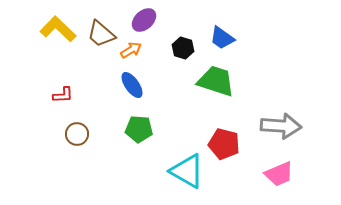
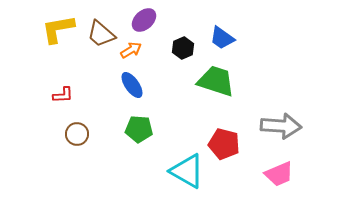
yellow L-shape: rotated 54 degrees counterclockwise
black hexagon: rotated 20 degrees clockwise
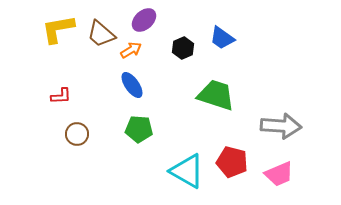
green trapezoid: moved 14 px down
red L-shape: moved 2 px left, 1 px down
red pentagon: moved 8 px right, 18 px down
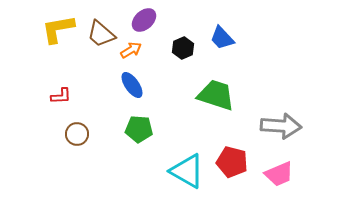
blue trapezoid: rotated 12 degrees clockwise
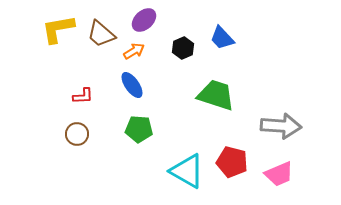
orange arrow: moved 3 px right, 1 px down
red L-shape: moved 22 px right
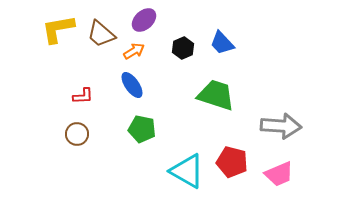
blue trapezoid: moved 5 px down
green pentagon: moved 3 px right; rotated 8 degrees clockwise
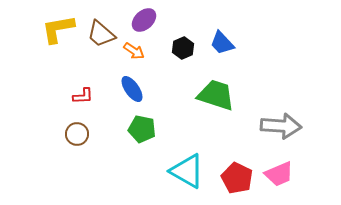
orange arrow: rotated 65 degrees clockwise
blue ellipse: moved 4 px down
red pentagon: moved 5 px right, 16 px down; rotated 12 degrees clockwise
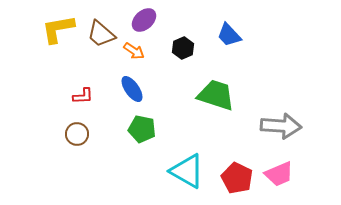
blue trapezoid: moved 7 px right, 8 px up
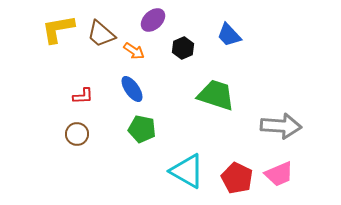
purple ellipse: moved 9 px right
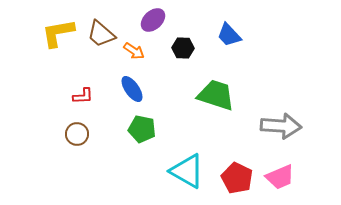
yellow L-shape: moved 4 px down
black hexagon: rotated 25 degrees clockwise
pink trapezoid: moved 1 px right, 3 px down
